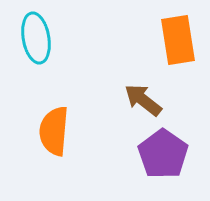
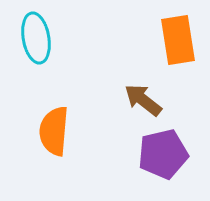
purple pentagon: rotated 24 degrees clockwise
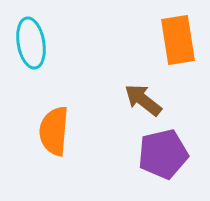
cyan ellipse: moved 5 px left, 5 px down
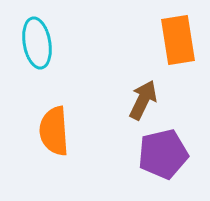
cyan ellipse: moved 6 px right
brown arrow: rotated 78 degrees clockwise
orange semicircle: rotated 9 degrees counterclockwise
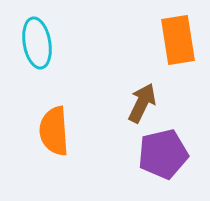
brown arrow: moved 1 px left, 3 px down
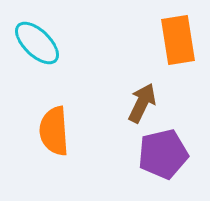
cyan ellipse: rotated 36 degrees counterclockwise
